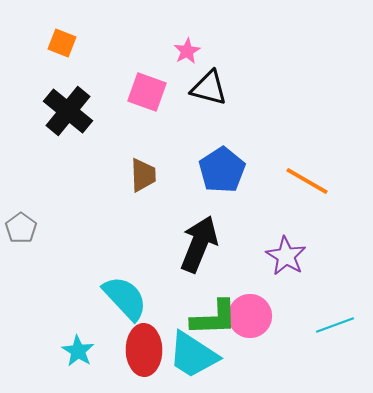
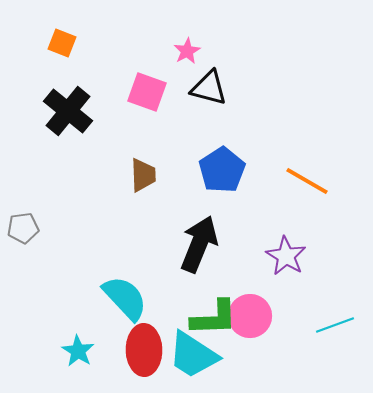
gray pentagon: moved 2 px right; rotated 28 degrees clockwise
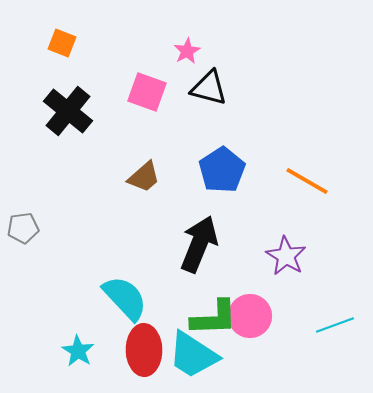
brown trapezoid: moved 1 px right, 2 px down; rotated 51 degrees clockwise
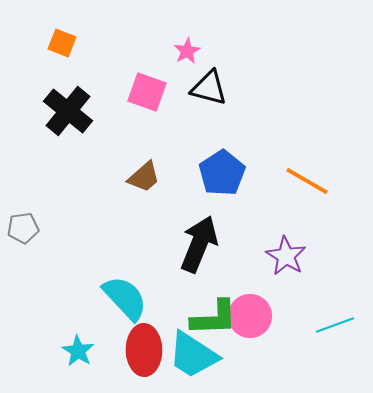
blue pentagon: moved 3 px down
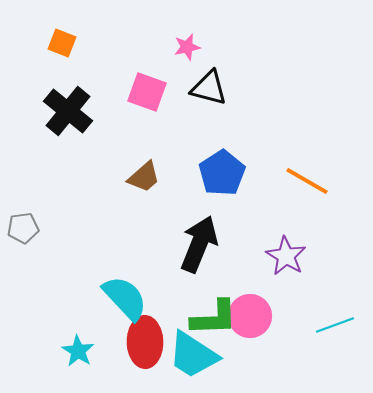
pink star: moved 4 px up; rotated 16 degrees clockwise
red ellipse: moved 1 px right, 8 px up
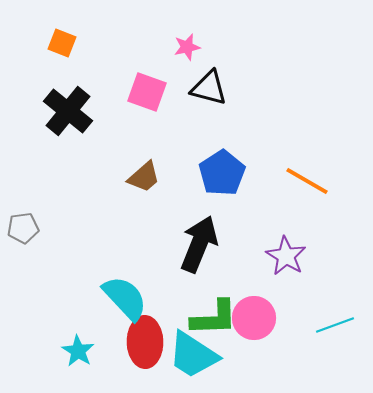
pink circle: moved 4 px right, 2 px down
